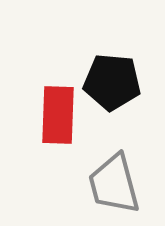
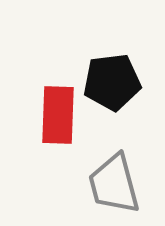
black pentagon: rotated 12 degrees counterclockwise
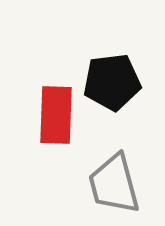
red rectangle: moved 2 px left
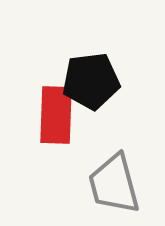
black pentagon: moved 21 px left, 1 px up
